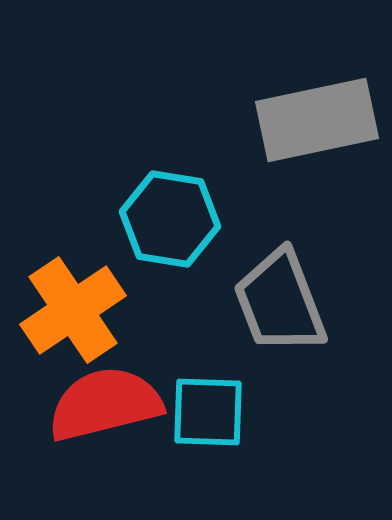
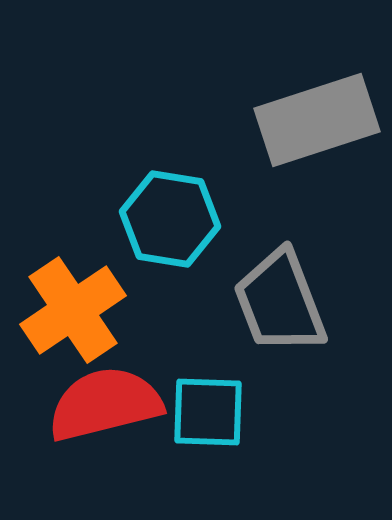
gray rectangle: rotated 6 degrees counterclockwise
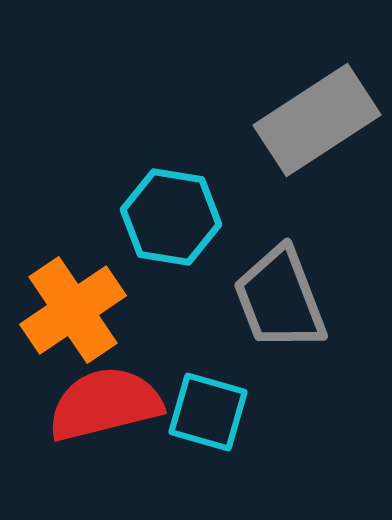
gray rectangle: rotated 15 degrees counterclockwise
cyan hexagon: moved 1 px right, 2 px up
gray trapezoid: moved 3 px up
cyan square: rotated 14 degrees clockwise
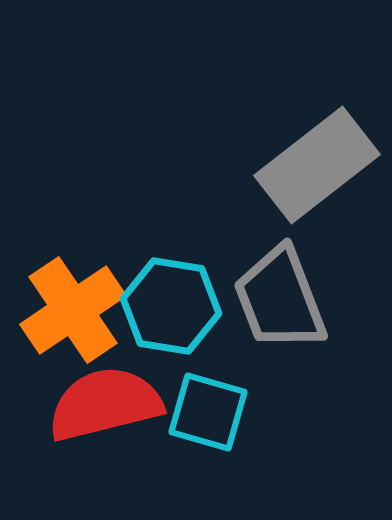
gray rectangle: moved 45 px down; rotated 5 degrees counterclockwise
cyan hexagon: moved 89 px down
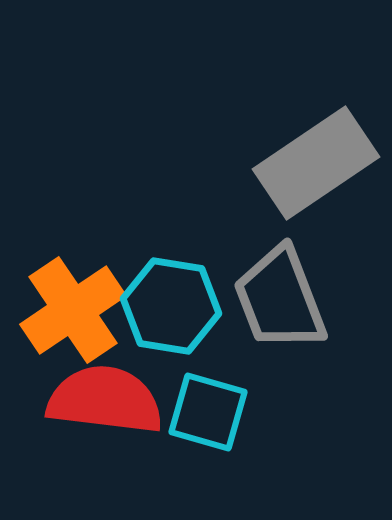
gray rectangle: moved 1 px left, 2 px up; rotated 4 degrees clockwise
red semicircle: moved 4 px up; rotated 21 degrees clockwise
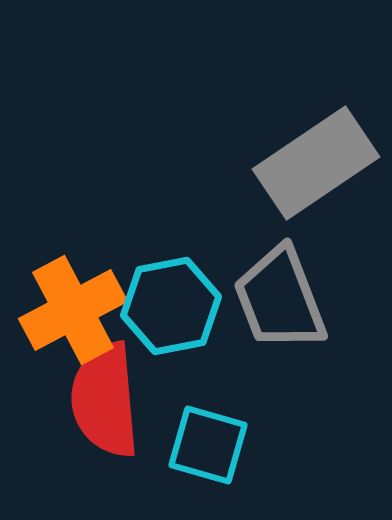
cyan hexagon: rotated 20 degrees counterclockwise
orange cross: rotated 6 degrees clockwise
red semicircle: rotated 102 degrees counterclockwise
cyan square: moved 33 px down
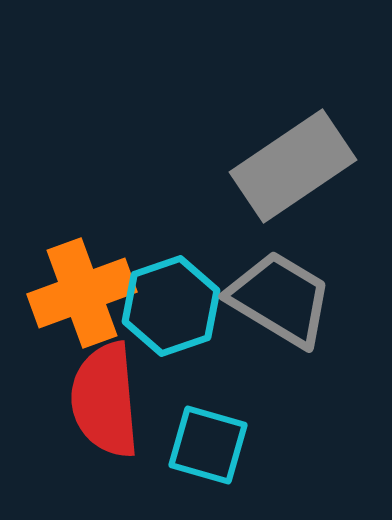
gray rectangle: moved 23 px left, 3 px down
gray trapezoid: rotated 142 degrees clockwise
cyan hexagon: rotated 8 degrees counterclockwise
orange cross: moved 9 px right, 17 px up; rotated 8 degrees clockwise
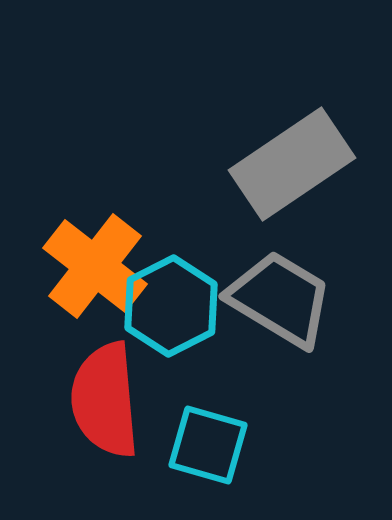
gray rectangle: moved 1 px left, 2 px up
orange cross: moved 13 px right, 27 px up; rotated 32 degrees counterclockwise
cyan hexagon: rotated 8 degrees counterclockwise
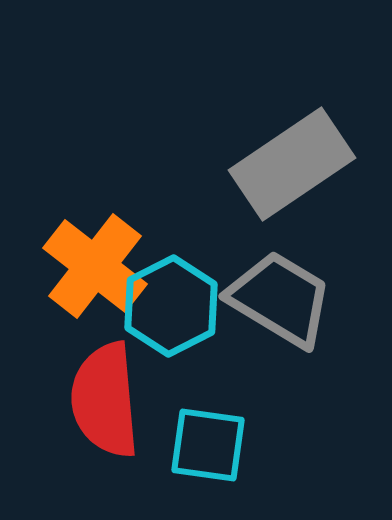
cyan square: rotated 8 degrees counterclockwise
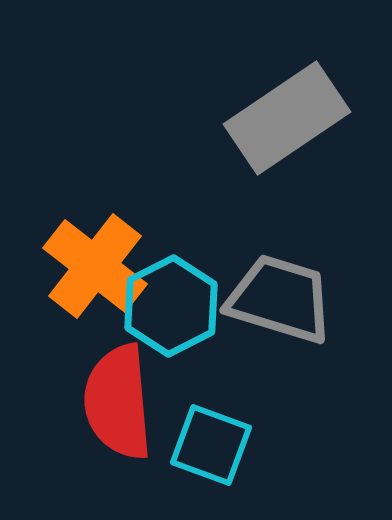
gray rectangle: moved 5 px left, 46 px up
gray trapezoid: rotated 14 degrees counterclockwise
red semicircle: moved 13 px right, 2 px down
cyan square: moved 3 px right; rotated 12 degrees clockwise
